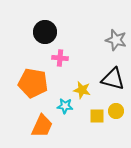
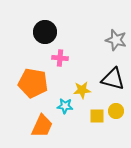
yellow star: rotated 18 degrees counterclockwise
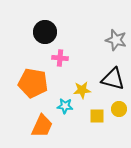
yellow circle: moved 3 px right, 2 px up
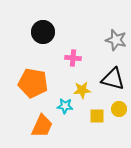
black circle: moved 2 px left
pink cross: moved 13 px right
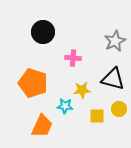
gray star: moved 1 px left, 1 px down; rotated 30 degrees clockwise
orange pentagon: rotated 8 degrees clockwise
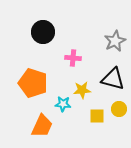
cyan star: moved 2 px left, 2 px up
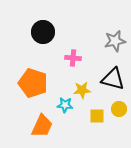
gray star: rotated 15 degrees clockwise
cyan star: moved 2 px right, 1 px down
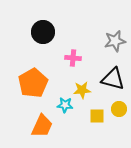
orange pentagon: rotated 24 degrees clockwise
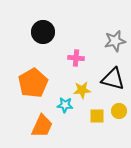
pink cross: moved 3 px right
yellow circle: moved 2 px down
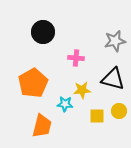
cyan star: moved 1 px up
orange trapezoid: rotated 10 degrees counterclockwise
